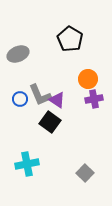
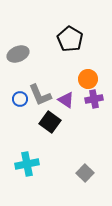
purple triangle: moved 9 px right
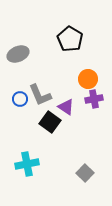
purple triangle: moved 7 px down
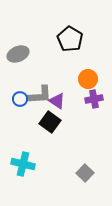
gray L-shape: rotated 70 degrees counterclockwise
purple triangle: moved 9 px left, 6 px up
cyan cross: moved 4 px left; rotated 25 degrees clockwise
